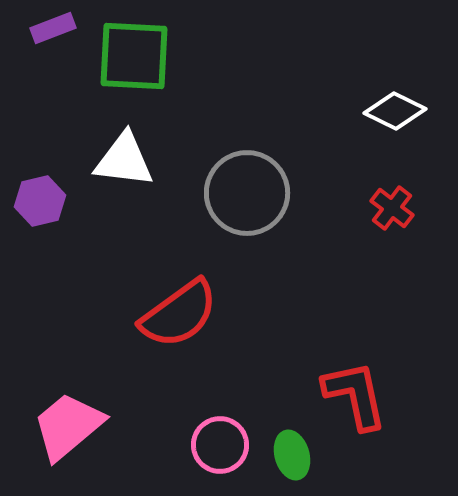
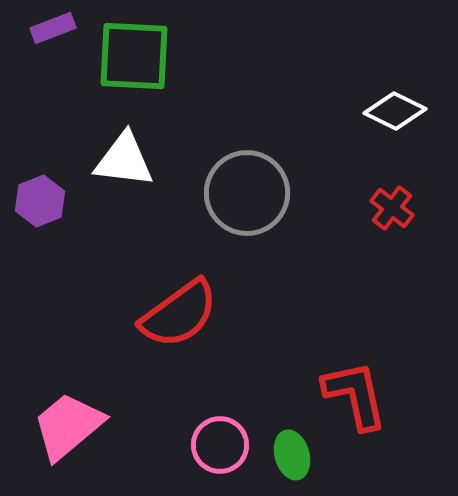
purple hexagon: rotated 9 degrees counterclockwise
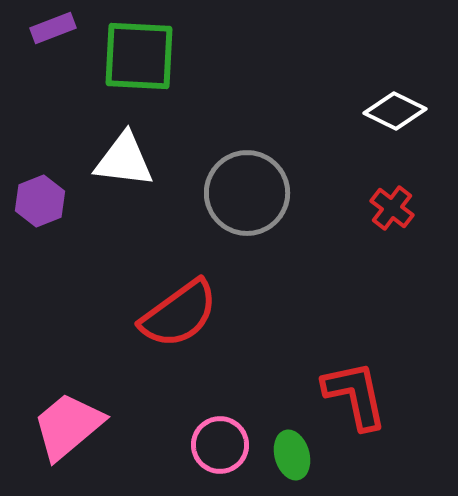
green square: moved 5 px right
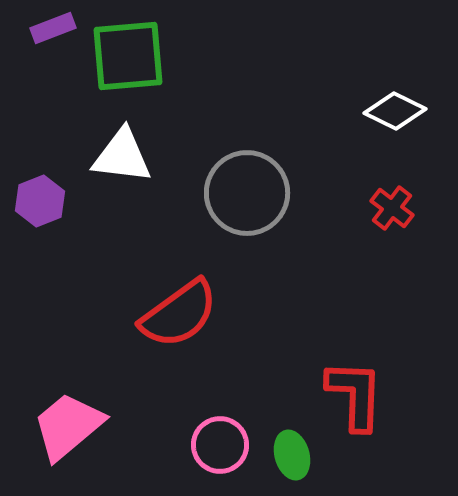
green square: moved 11 px left; rotated 8 degrees counterclockwise
white triangle: moved 2 px left, 4 px up
red L-shape: rotated 14 degrees clockwise
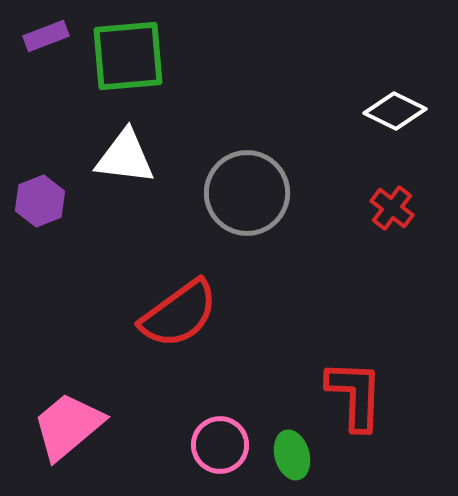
purple rectangle: moved 7 px left, 8 px down
white triangle: moved 3 px right, 1 px down
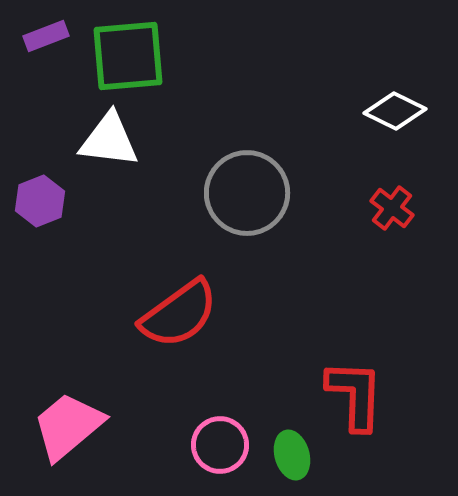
white triangle: moved 16 px left, 17 px up
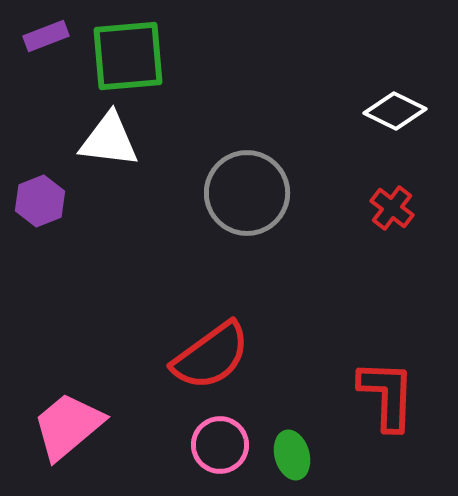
red semicircle: moved 32 px right, 42 px down
red L-shape: moved 32 px right
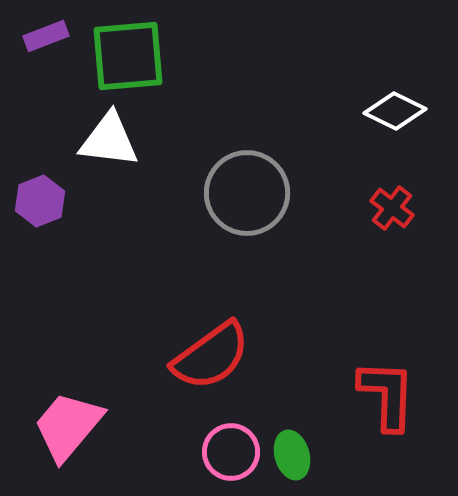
pink trapezoid: rotated 10 degrees counterclockwise
pink circle: moved 11 px right, 7 px down
